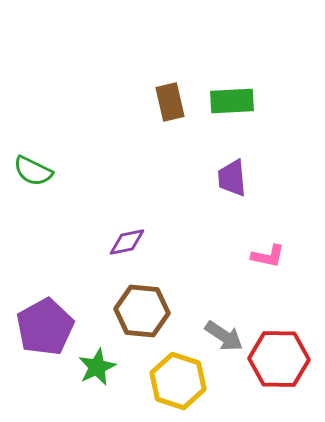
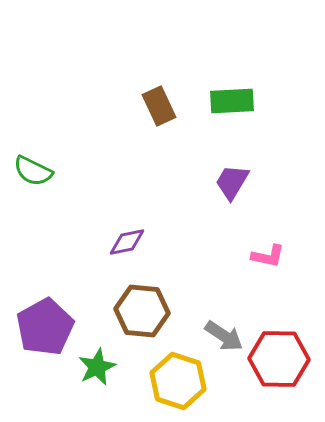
brown rectangle: moved 11 px left, 4 px down; rotated 12 degrees counterclockwise
purple trapezoid: moved 4 px down; rotated 36 degrees clockwise
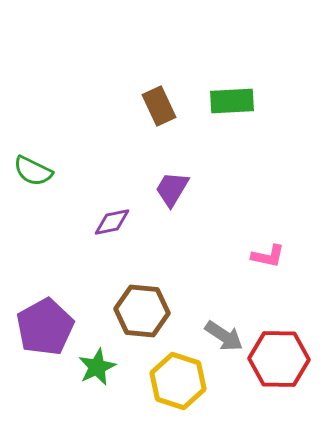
purple trapezoid: moved 60 px left, 7 px down
purple diamond: moved 15 px left, 20 px up
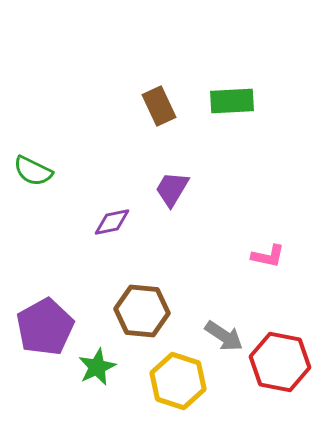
red hexagon: moved 1 px right, 3 px down; rotated 10 degrees clockwise
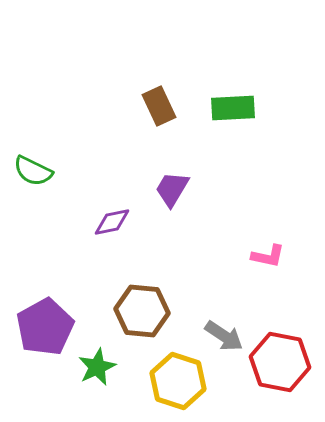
green rectangle: moved 1 px right, 7 px down
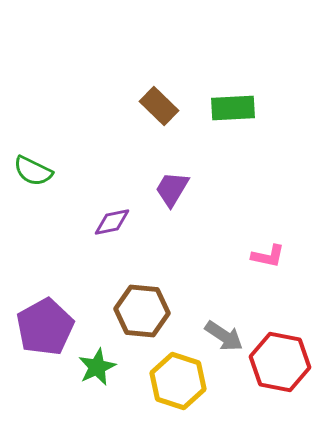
brown rectangle: rotated 21 degrees counterclockwise
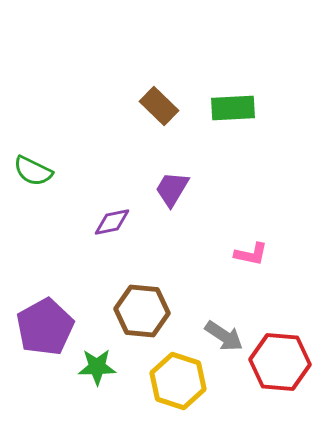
pink L-shape: moved 17 px left, 2 px up
red hexagon: rotated 6 degrees counterclockwise
green star: rotated 24 degrees clockwise
